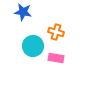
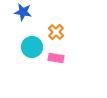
orange cross: rotated 28 degrees clockwise
cyan circle: moved 1 px left, 1 px down
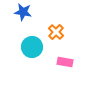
pink rectangle: moved 9 px right, 4 px down
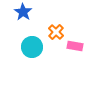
blue star: rotated 24 degrees clockwise
pink rectangle: moved 10 px right, 16 px up
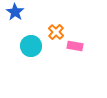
blue star: moved 8 px left
cyan circle: moved 1 px left, 1 px up
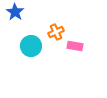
orange cross: rotated 21 degrees clockwise
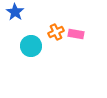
pink rectangle: moved 1 px right, 12 px up
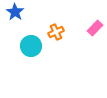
pink rectangle: moved 19 px right, 6 px up; rotated 56 degrees counterclockwise
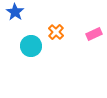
pink rectangle: moved 1 px left, 6 px down; rotated 21 degrees clockwise
orange cross: rotated 21 degrees counterclockwise
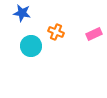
blue star: moved 7 px right, 1 px down; rotated 24 degrees counterclockwise
orange cross: rotated 21 degrees counterclockwise
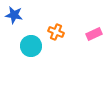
blue star: moved 8 px left, 2 px down
